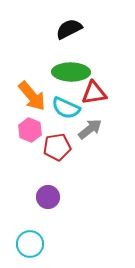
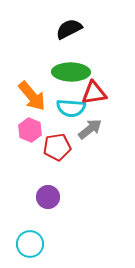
cyan semicircle: moved 5 px right; rotated 20 degrees counterclockwise
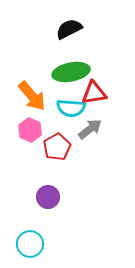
green ellipse: rotated 12 degrees counterclockwise
red pentagon: rotated 20 degrees counterclockwise
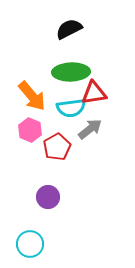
green ellipse: rotated 9 degrees clockwise
cyan semicircle: rotated 12 degrees counterclockwise
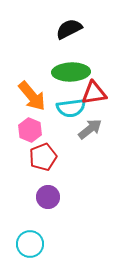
red pentagon: moved 14 px left, 10 px down; rotated 8 degrees clockwise
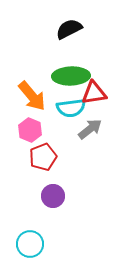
green ellipse: moved 4 px down
purple circle: moved 5 px right, 1 px up
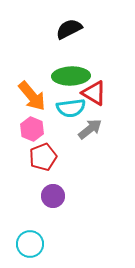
red triangle: rotated 40 degrees clockwise
pink hexagon: moved 2 px right, 1 px up
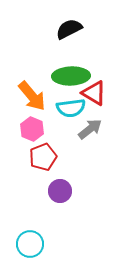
purple circle: moved 7 px right, 5 px up
